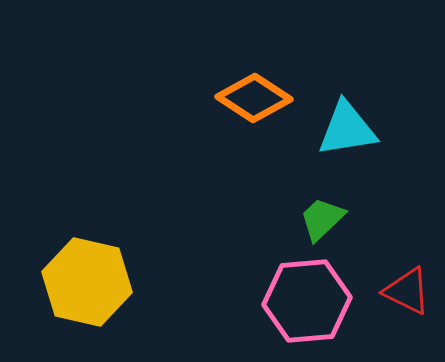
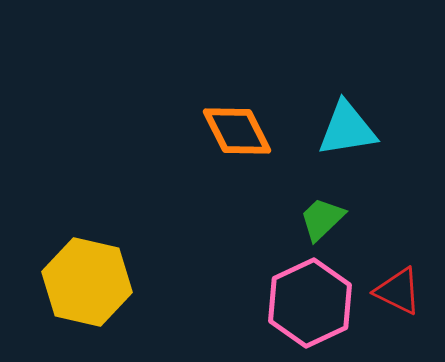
orange diamond: moved 17 px left, 33 px down; rotated 30 degrees clockwise
red triangle: moved 9 px left
pink hexagon: moved 3 px right, 2 px down; rotated 20 degrees counterclockwise
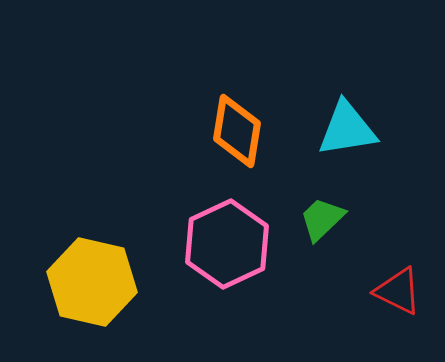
orange diamond: rotated 36 degrees clockwise
yellow hexagon: moved 5 px right
pink hexagon: moved 83 px left, 59 px up
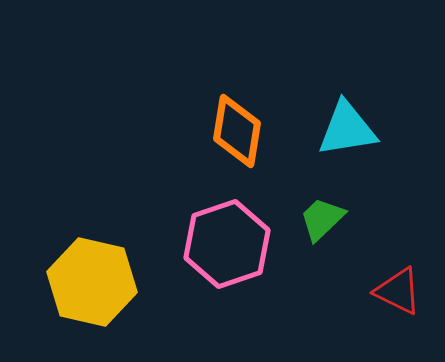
pink hexagon: rotated 6 degrees clockwise
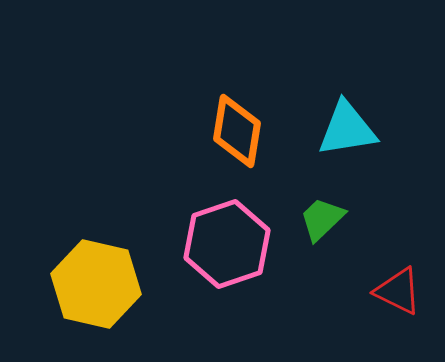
yellow hexagon: moved 4 px right, 2 px down
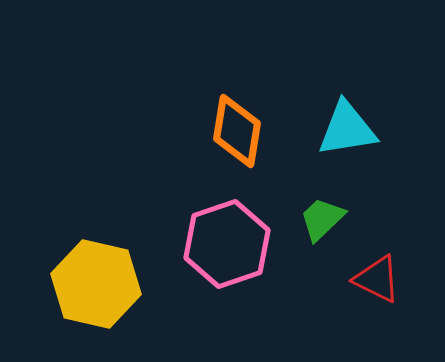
red triangle: moved 21 px left, 12 px up
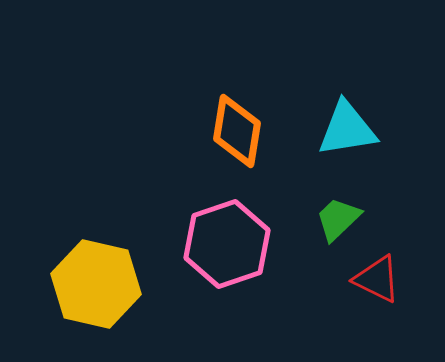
green trapezoid: moved 16 px right
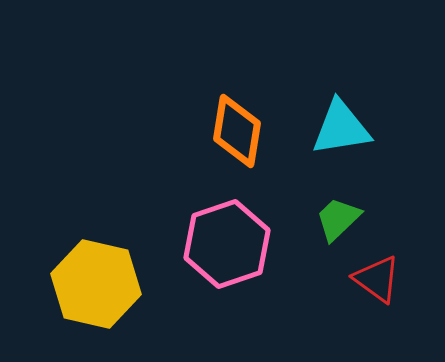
cyan triangle: moved 6 px left, 1 px up
red triangle: rotated 10 degrees clockwise
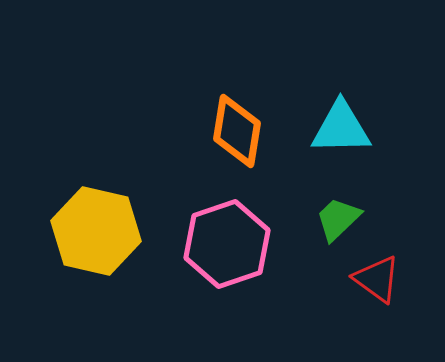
cyan triangle: rotated 8 degrees clockwise
yellow hexagon: moved 53 px up
